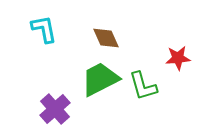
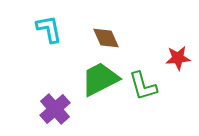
cyan L-shape: moved 5 px right
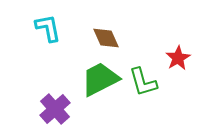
cyan L-shape: moved 1 px left, 1 px up
red star: rotated 25 degrees counterclockwise
green L-shape: moved 4 px up
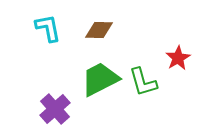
brown diamond: moved 7 px left, 8 px up; rotated 64 degrees counterclockwise
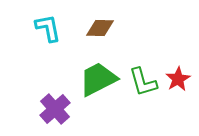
brown diamond: moved 1 px right, 2 px up
red star: moved 21 px down
green trapezoid: moved 2 px left
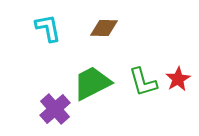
brown diamond: moved 4 px right
green trapezoid: moved 6 px left, 4 px down
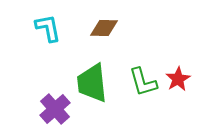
green trapezoid: rotated 69 degrees counterclockwise
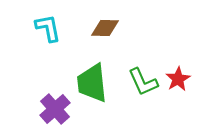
brown diamond: moved 1 px right
green L-shape: rotated 8 degrees counterclockwise
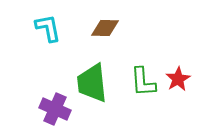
green L-shape: rotated 20 degrees clockwise
purple cross: rotated 24 degrees counterclockwise
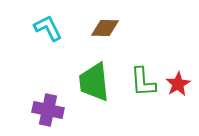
cyan L-shape: rotated 16 degrees counterclockwise
red star: moved 5 px down
green trapezoid: moved 2 px right, 1 px up
purple cross: moved 7 px left, 1 px down; rotated 12 degrees counterclockwise
